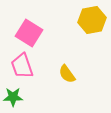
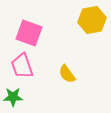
pink square: rotated 12 degrees counterclockwise
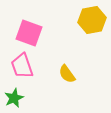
green star: moved 1 px right, 1 px down; rotated 24 degrees counterclockwise
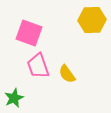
yellow hexagon: rotated 8 degrees clockwise
pink trapezoid: moved 16 px right
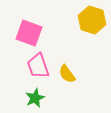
yellow hexagon: rotated 20 degrees clockwise
green star: moved 21 px right
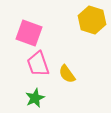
pink trapezoid: moved 2 px up
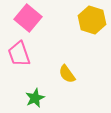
pink square: moved 1 px left, 15 px up; rotated 20 degrees clockwise
pink trapezoid: moved 19 px left, 10 px up
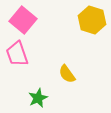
pink square: moved 5 px left, 2 px down
pink trapezoid: moved 2 px left
green star: moved 3 px right
